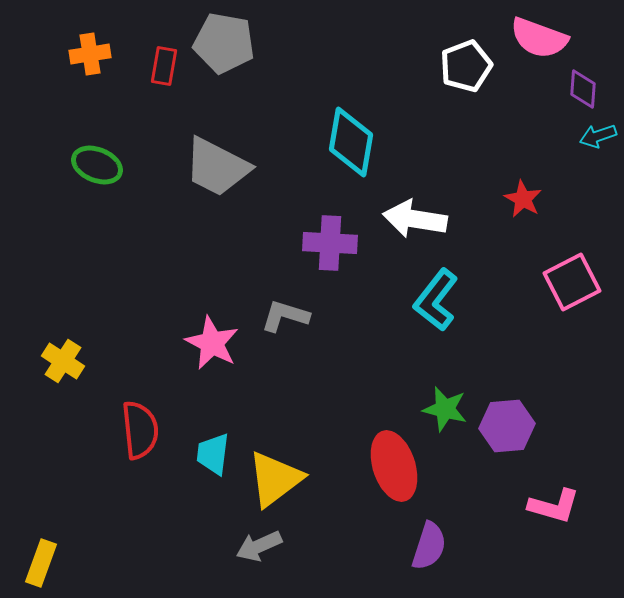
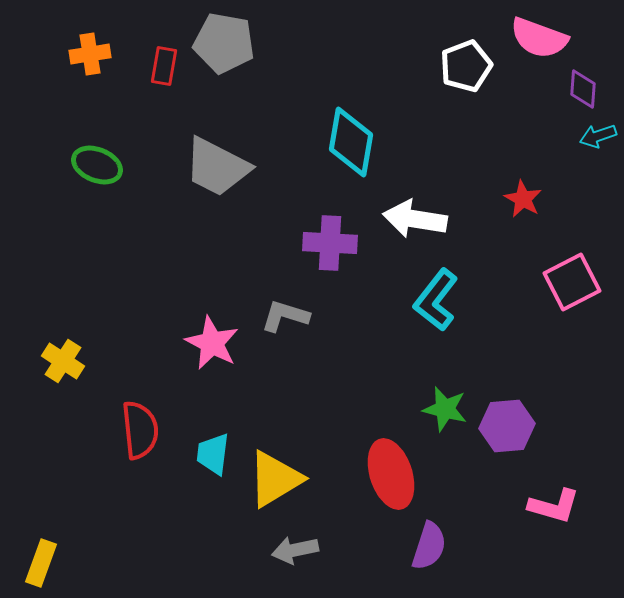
red ellipse: moved 3 px left, 8 px down
yellow triangle: rotated 6 degrees clockwise
gray arrow: moved 36 px right, 4 px down; rotated 12 degrees clockwise
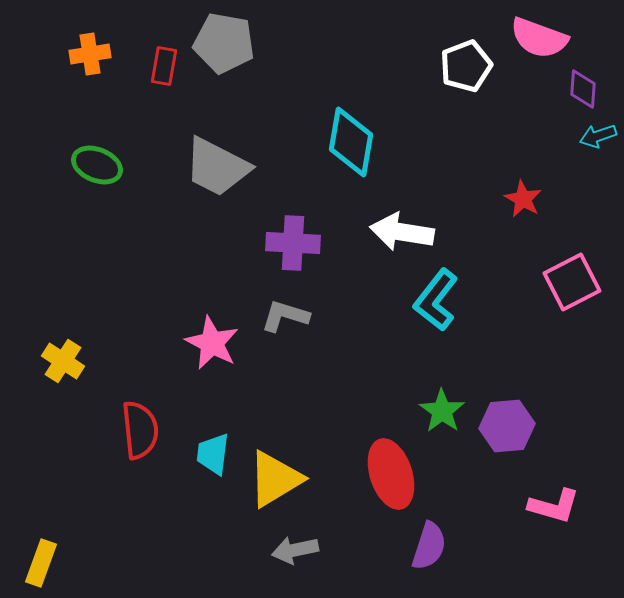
white arrow: moved 13 px left, 13 px down
purple cross: moved 37 px left
green star: moved 3 px left, 2 px down; rotated 21 degrees clockwise
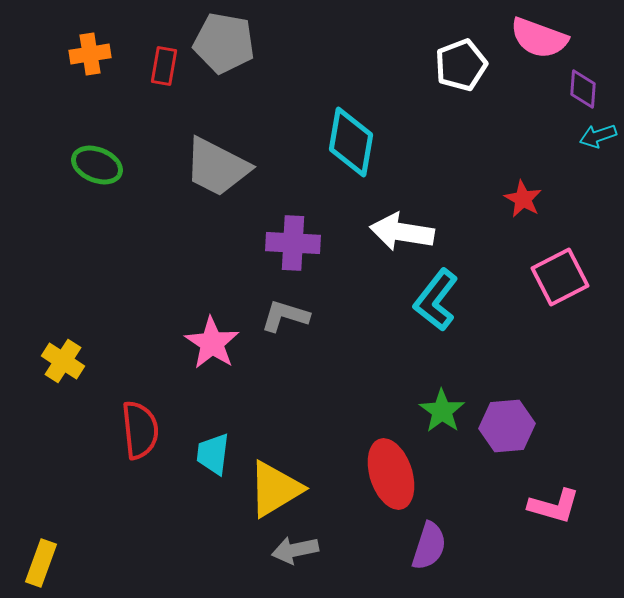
white pentagon: moved 5 px left, 1 px up
pink square: moved 12 px left, 5 px up
pink star: rotated 6 degrees clockwise
yellow triangle: moved 10 px down
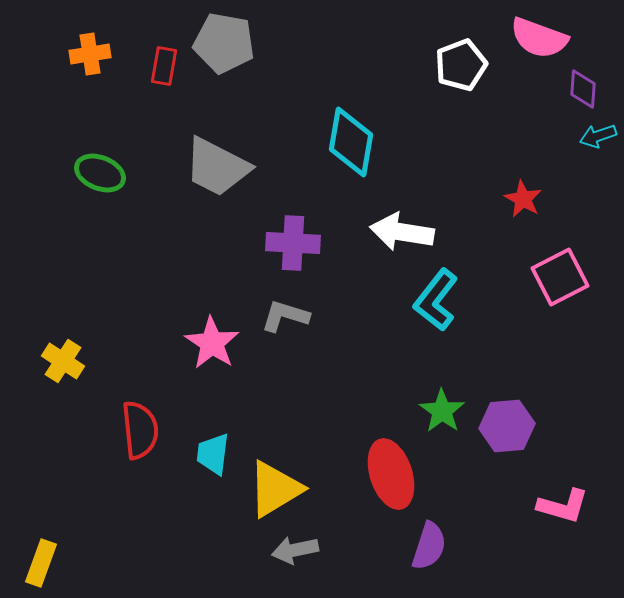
green ellipse: moved 3 px right, 8 px down
pink L-shape: moved 9 px right
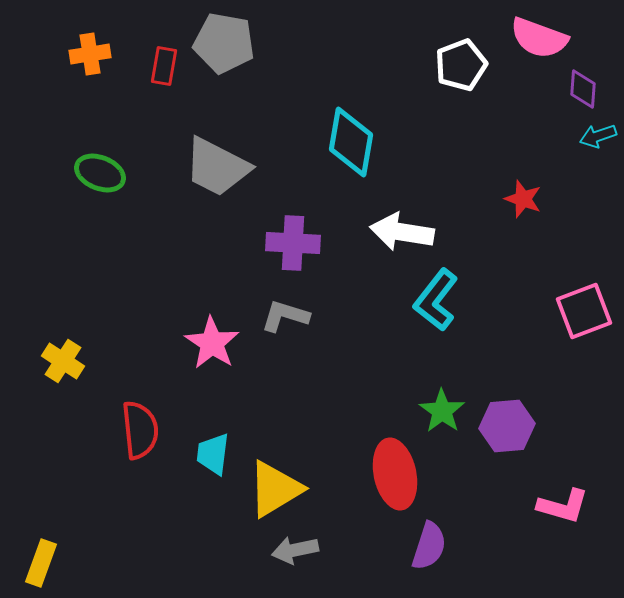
red star: rotated 9 degrees counterclockwise
pink square: moved 24 px right, 34 px down; rotated 6 degrees clockwise
red ellipse: moved 4 px right; rotated 6 degrees clockwise
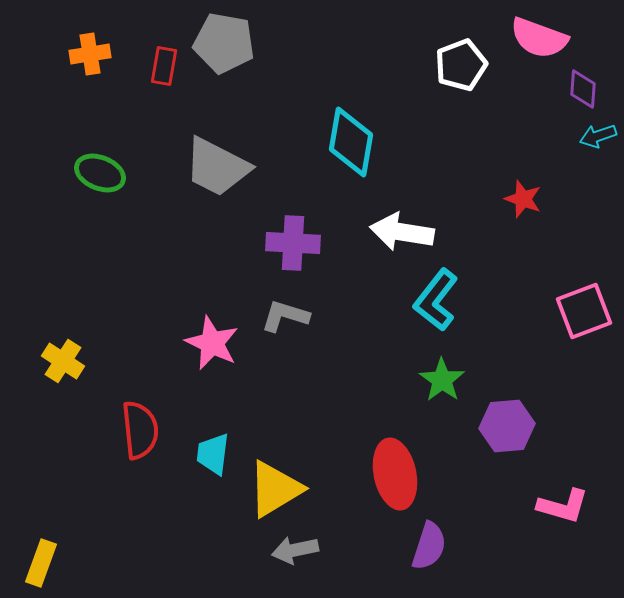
pink star: rotated 8 degrees counterclockwise
green star: moved 31 px up
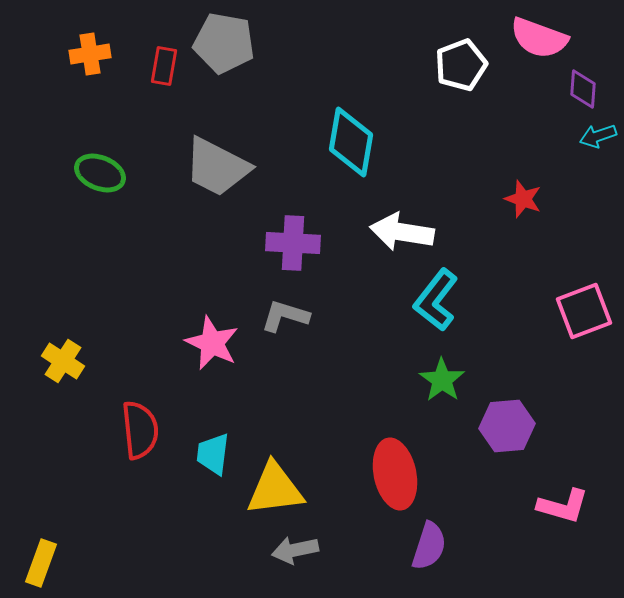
yellow triangle: rotated 24 degrees clockwise
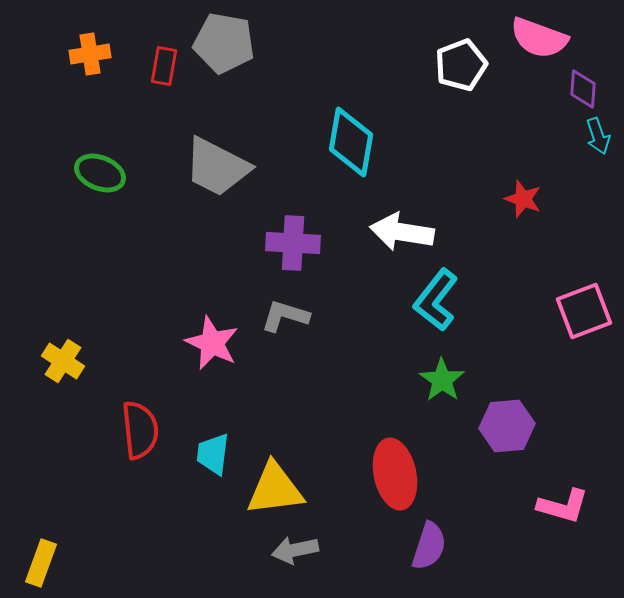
cyan arrow: rotated 90 degrees counterclockwise
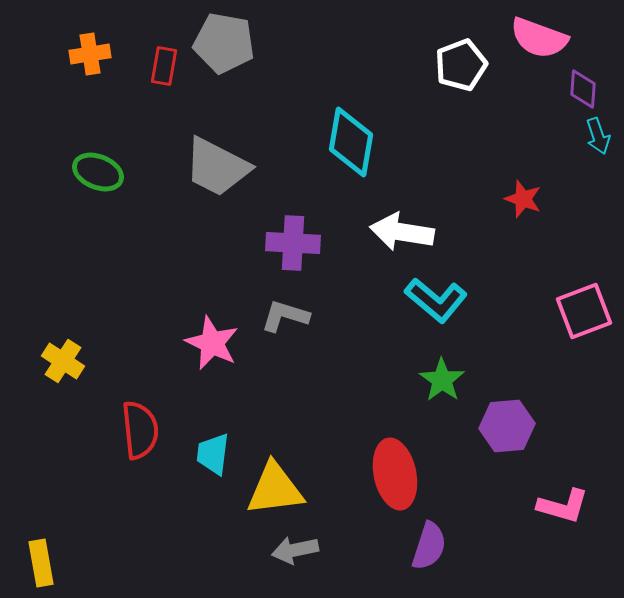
green ellipse: moved 2 px left, 1 px up
cyan L-shape: rotated 88 degrees counterclockwise
yellow rectangle: rotated 30 degrees counterclockwise
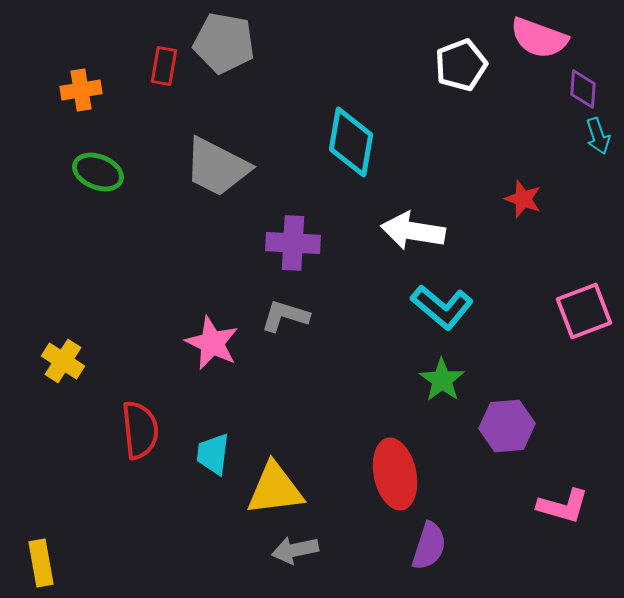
orange cross: moved 9 px left, 36 px down
white arrow: moved 11 px right, 1 px up
cyan L-shape: moved 6 px right, 7 px down
